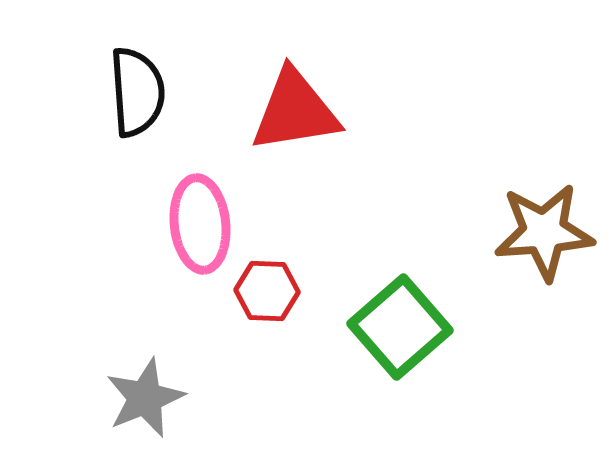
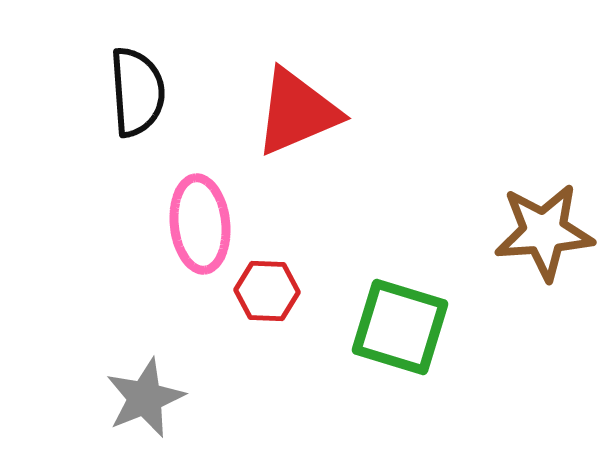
red triangle: moved 2 px right, 1 px down; rotated 14 degrees counterclockwise
green square: rotated 32 degrees counterclockwise
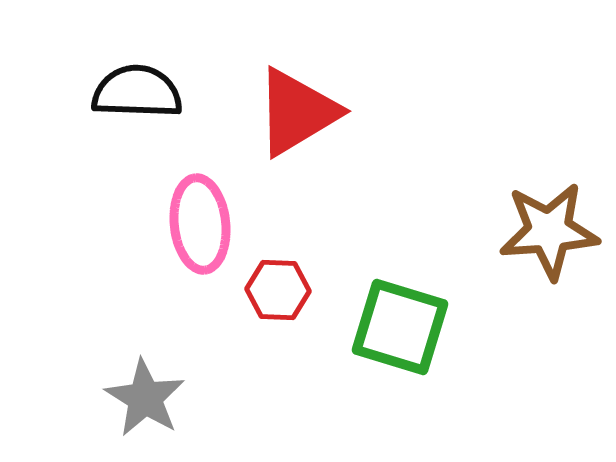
black semicircle: rotated 84 degrees counterclockwise
red triangle: rotated 8 degrees counterclockwise
brown star: moved 5 px right, 1 px up
red hexagon: moved 11 px right, 1 px up
gray star: rotated 18 degrees counterclockwise
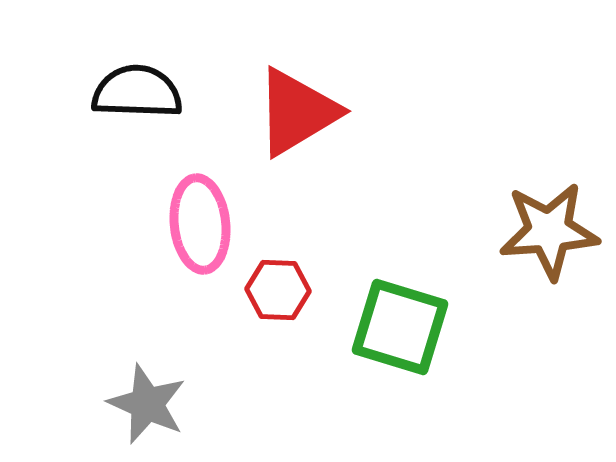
gray star: moved 2 px right, 6 px down; rotated 8 degrees counterclockwise
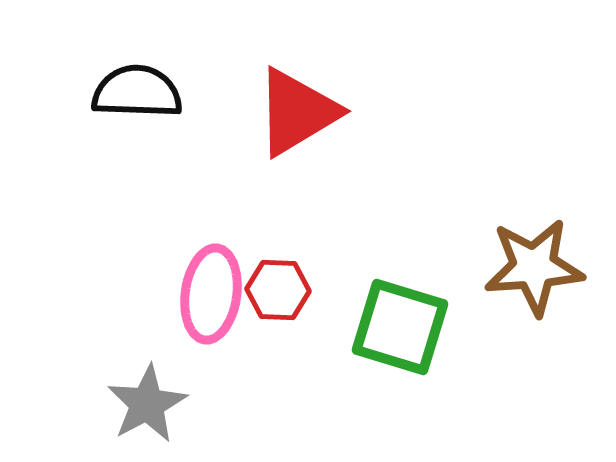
pink ellipse: moved 11 px right, 70 px down; rotated 14 degrees clockwise
brown star: moved 15 px left, 36 px down
gray star: rotated 20 degrees clockwise
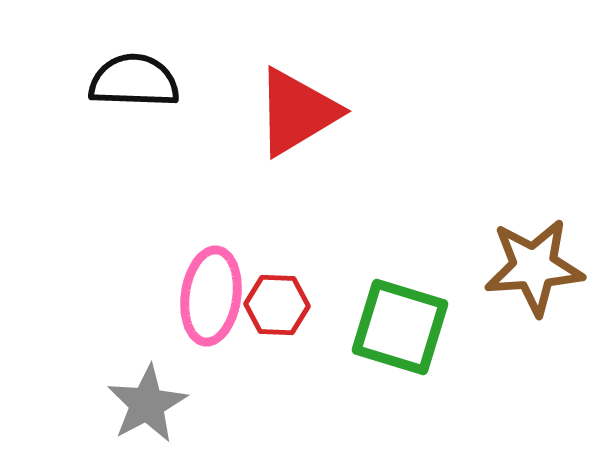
black semicircle: moved 3 px left, 11 px up
red hexagon: moved 1 px left, 15 px down
pink ellipse: moved 2 px down
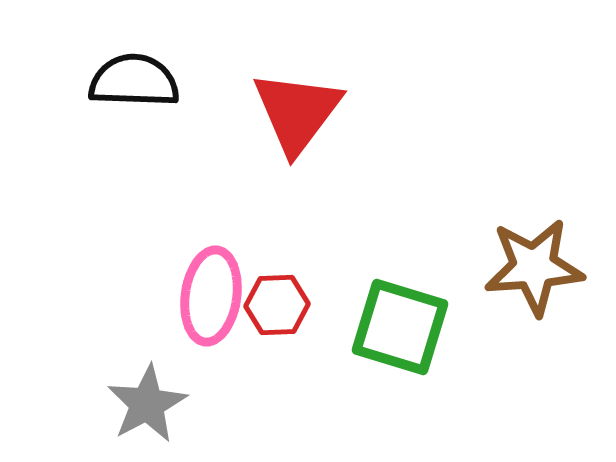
red triangle: rotated 22 degrees counterclockwise
red hexagon: rotated 4 degrees counterclockwise
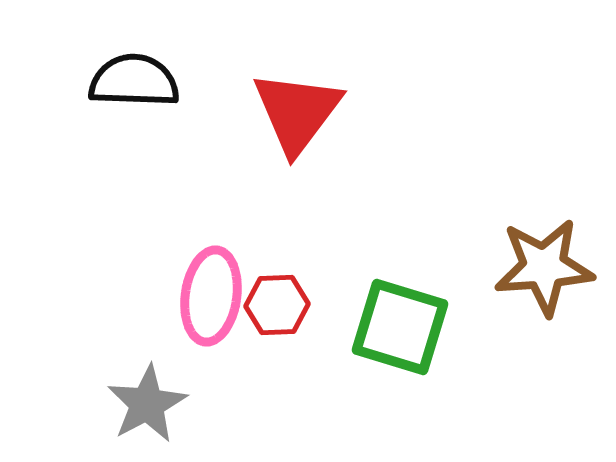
brown star: moved 10 px right
